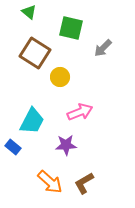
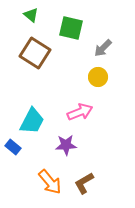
green triangle: moved 2 px right, 3 px down
yellow circle: moved 38 px right
orange arrow: rotated 8 degrees clockwise
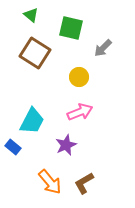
yellow circle: moved 19 px left
purple star: rotated 20 degrees counterclockwise
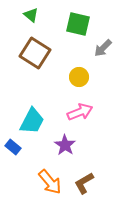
green square: moved 7 px right, 4 px up
purple star: moved 1 px left; rotated 15 degrees counterclockwise
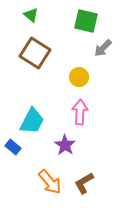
green square: moved 8 px right, 3 px up
pink arrow: rotated 65 degrees counterclockwise
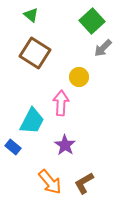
green square: moved 6 px right; rotated 35 degrees clockwise
pink arrow: moved 19 px left, 9 px up
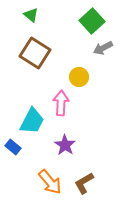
gray arrow: rotated 18 degrees clockwise
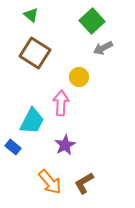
purple star: rotated 10 degrees clockwise
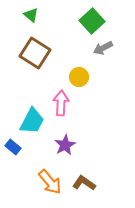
brown L-shape: rotated 65 degrees clockwise
